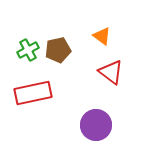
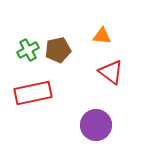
orange triangle: rotated 30 degrees counterclockwise
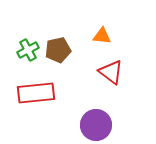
red rectangle: moved 3 px right; rotated 6 degrees clockwise
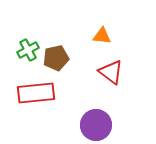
brown pentagon: moved 2 px left, 8 px down
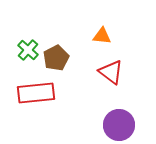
green cross: rotated 20 degrees counterclockwise
brown pentagon: rotated 15 degrees counterclockwise
purple circle: moved 23 px right
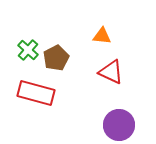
red triangle: rotated 12 degrees counterclockwise
red rectangle: rotated 21 degrees clockwise
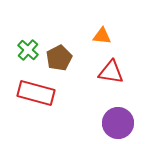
brown pentagon: moved 3 px right
red triangle: rotated 16 degrees counterclockwise
purple circle: moved 1 px left, 2 px up
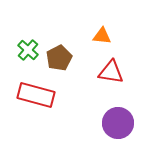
red rectangle: moved 2 px down
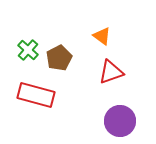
orange triangle: rotated 30 degrees clockwise
red triangle: rotated 28 degrees counterclockwise
purple circle: moved 2 px right, 2 px up
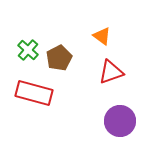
red rectangle: moved 2 px left, 2 px up
